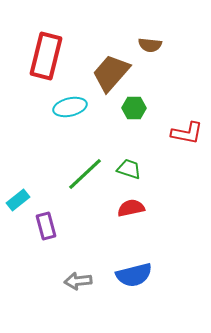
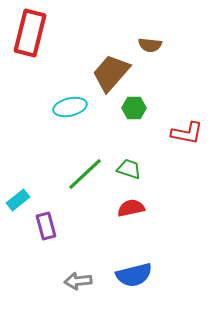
red rectangle: moved 16 px left, 23 px up
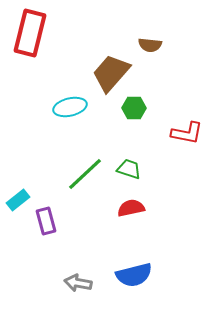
purple rectangle: moved 5 px up
gray arrow: moved 2 px down; rotated 16 degrees clockwise
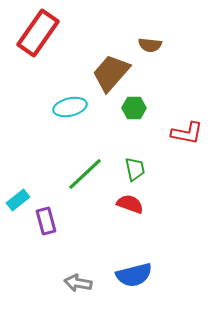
red rectangle: moved 8 px right; rotated 21 degrees clockwise
green trapezoid: moved 6 px right; rotated 60 degrees clockwise
red semicircle: moved 1 px left, 4 px up; rotated 32 degrees clockwise
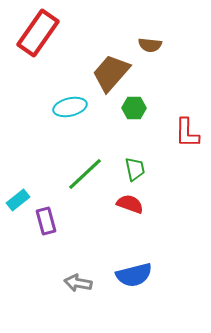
red L-shape: rotated 80 degrees clockwise
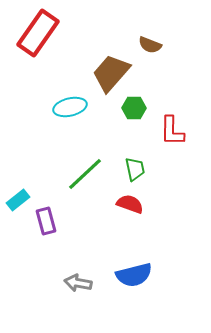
brown semicircle: rotated 15 degrees clockwise
red L-shape: moved 15 px left, 2 px up
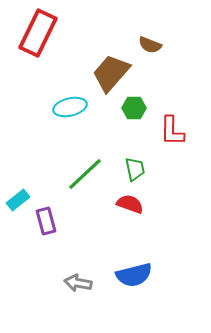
red rectangle: rotated 9 degrees counterclockwise
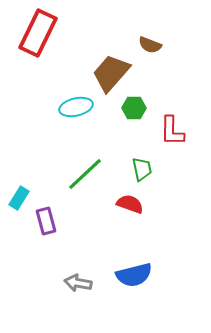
cyan ellipse: moved 6 px right
green trapezoid: moved 7 px right
cyan rectangle: moved 1 px right, 2 px up; rotated 20 degrees counterclockwise
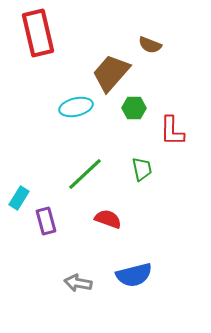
red rectangle: rotated 39 degrees counterclockwise
red semicircle: moved 22 px left, 15 px down
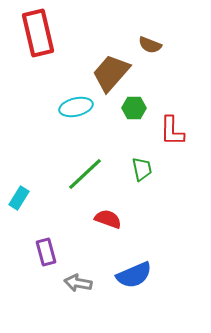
purple rectangle: moved 31 px down
blue semicircle: rotated 9 degrees counterclockwise
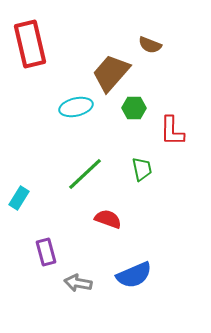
red rectangle: moved 8 px left, 11 px down
